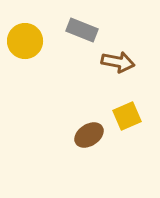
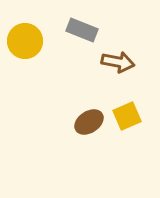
brown ellipse: moved 13 px up
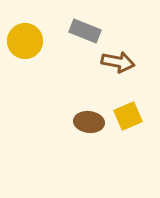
gray rectangle: moved 3 px right, 1 px down
yellow square: moved 1 px right
brown ellipse: rotated 40 degrees clockwise
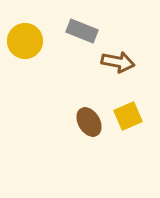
gray rectangle: moved 3 px left
brown ellipse: rotated 52 degrees clockwise
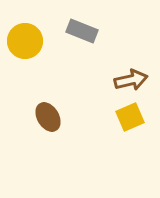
brown arrow: moved 13 px right, 18 px down; rotated 24 degrees counterclockwise
yellow square: moved 2 px right, 1 px down
brown ellipse: moved 41 px left, 5 px up
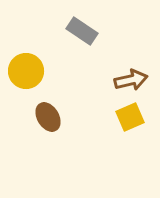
gray rectangle: rotated 12 degrees clockwise
yellow circle: moved 1 px right, 30 px down
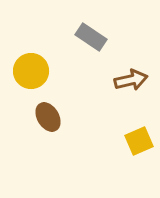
gray rectangle: moved 9 px right, 6 px down
yellow circle: moved 5 px right
yellow square: moved 9 px right, 24 px down
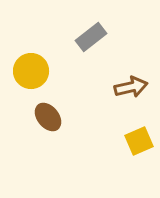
gray rectangle: rotated 72 degrees counterclockwise
brown arrow: moved 7 px down
brown ellipse: rotated 8 degrees counterclockwise
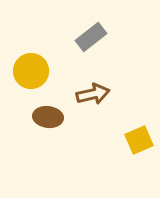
brown arrow: moved 38 px left, 7 px down
brown ellipse: rotated 44 degrees counterclockwise
yellow square: moved 1 px up
